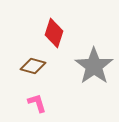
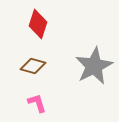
red diamond: moved 16 px left, 9 px up
gray star: rotated 9 degrees clockwise
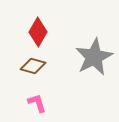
red diamond: moved 8 px down; rotated 12 degrees clockwise
gray star: moved 9 px up
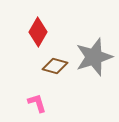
gray star: rotated 9 degrees clockwise
brown diamond: moved 22 px right
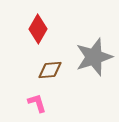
red diamond: moved 3 px up
brown diamond: moved 5 px left, 4 px down; rotated 20 degrees counterclockwise
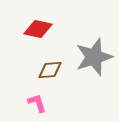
red diamond: rotated 72 degrees clockwise
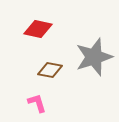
brown diamond: rotated 15 degrees clockwise
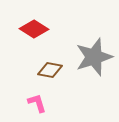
red diamond: moved 4 px left; rotated 20 degrees clockwise
